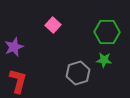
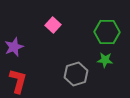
green star: moved 1 px right
gray hexagon: moved 2 px left, 1 px down
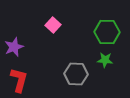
gray hexagon: rotated 20 degrees clockwise
red L-shape: moved 1 px right, 1 px up
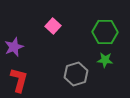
pink square: moved 1 px down
green hexagon: moved 2 px left
gray hexagon: rotated 20 degrees counterclockwise
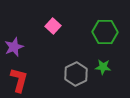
green star: moved 2 px left, 7 px down
gray hexagon: rotated 10 degrees counterclockwise
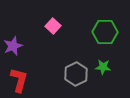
purple star: moved 1 px left, 1 px up
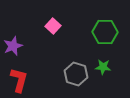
gray hexagon: rotated 15 degrees counterclockwise
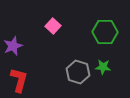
gray hexagon: moved 2 px right, 2 px up
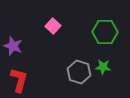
purple star: rotated 30 degrees counterclockwise
gray hexagon: moved 1 px right
